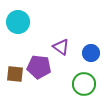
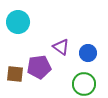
blue circle: moved 3 px left
purple pentagon: rotated 15 degrees counterclockwise
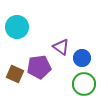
cyan circle: moved 1 px left, 5 px down
blue circle: moved 6 px left, 5 px down
brown square: rotated 18 degrees clockwise
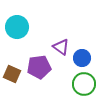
brown square: moved 3 px left
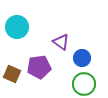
purple triangle: moved 5 px up
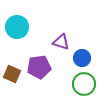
purple triangle: rotated 18 degrees counterclockwise
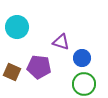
purple pentagon: rotated 15 degrees clockwise
brown square: moved 2 px up
